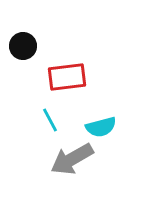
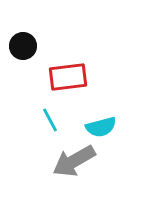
red rectangle: moved 1 px right
gray arrow: moved 2 px right, 2 px down
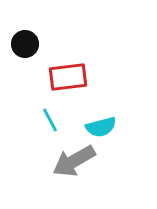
black circle: moved 2 px right, 2 px up
